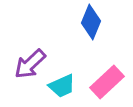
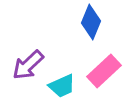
purple arrow: moved 2 px left, 1 px down
pink rectangle: moved 3 px left, 11 px up
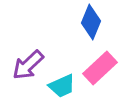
pink rectangle: moved 4 px left, 3 px up
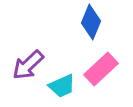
pink rectangle: moved 1 px right, 1 px down
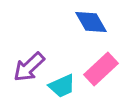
blue diamond: rotated 52 degrees counterclockwise
purple arrow: moved 1 px right, 2 px down
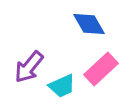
blue diamond: moved 2 px left, 2 px down
purple arrow: rotated 8 degrees counterclockwise
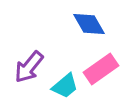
pink rectangle: rotated 8 degrees clockwise
cyan trapezoid: moved 3 px right; rotated 16 degrees counterclockwise
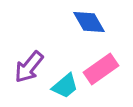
blue diamond: moved 2 px up
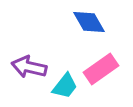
purple arrow: rotated 64 degrees clockwise
cyan trapezoid: rotated 12 degrees counterclockwise
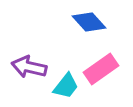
blue diamond: rotated 12 degrees counterclockwise
cyan trapezoid: moved 1 px right
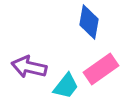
blue diamond: rotated 52 degrees clockwise
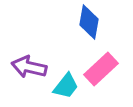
pink rectangle: rotated 8 degrees counterclockwise
